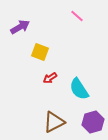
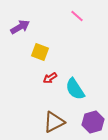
cyan semicircle: moved 4 px left
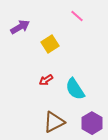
yellow square: moved 10 px right, 8 px up; rotated 36 degrees clockwise
red arrow: moved 4 px left, 2 px down
purple hexagon: moved 1 px left, 1 px down; rotated 15 degrees counterclockwise
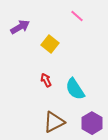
yellow square: rotated 18 degrees counterclockwise
red arrow: rotated 96 degrees clockwise
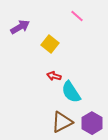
red arrow: moved 8 px right, 4 px up; rotated 48 degrees counterclockwise
cyan semicircle: moved 4 px left, 3 px down
brown triangle: moved 8 px right
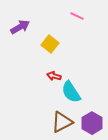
pink line: rotated 16 degrees counterclockwise
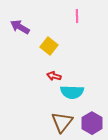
pink line: rotated 64 degrees clockwise
purple arrow: rotated 120 degrees counterclockwise
yellow square: moved 1 px left, 2 px down
cyan semicircle: moved 1 px right; rotated 55 degrees counterclockwise
brown triangle: rotated 25 degrees counterclockwise
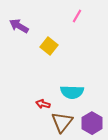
pink line: rotated 32 degrees clockwise
purple arrow: moved 1 px left, 1 px up
red arrow: moved 11 px left, 28 px down
